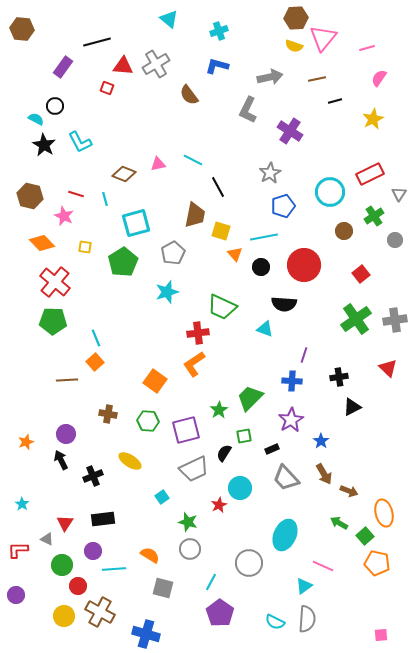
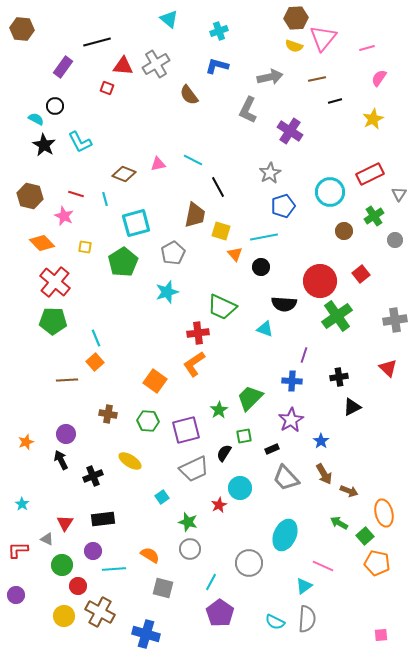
red circle at (304, 265): moved 16 px right, 16 px down
green cross at (356, 319): moved 19 px left, 3 px up
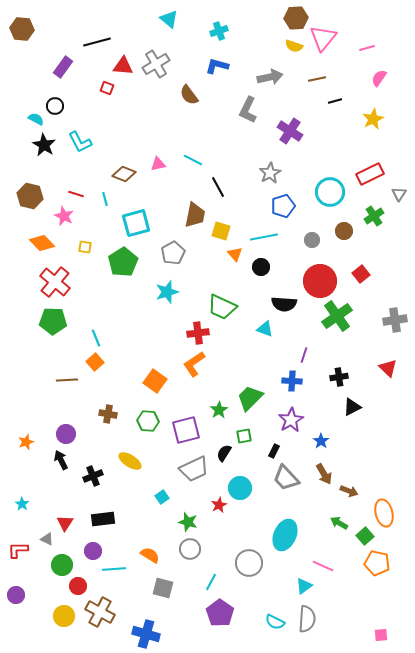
gray circle at (395, 240): moved 83 px left
black rectangle at (272, 449): moved 2 px right, 2 px down; rotated 40 degrees counterclockwise
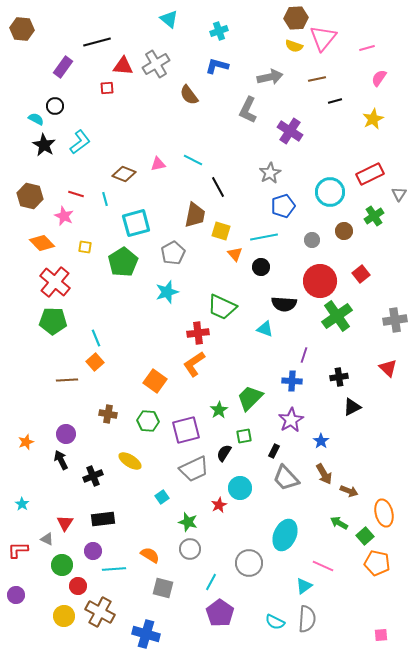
red square at (107, 88): rotated 24 degrees counterclockwise
cyan L-shape at (80, 142): rotated 100 degrees counterclockwise
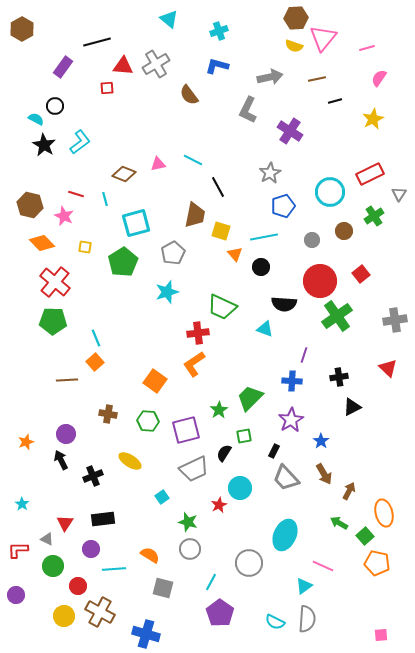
brown hexagon at (22, 29): rotated 25 degrees clockwise
brown hexagon at (30, 196): moved 9 px down
brown arrow at (349, 491): rotated 84 degrees counterclockwise
purple circle at (93, 551): moved 2 px left, 2 px up
green circle at (62, 565): moved 9 px left, 1 px down
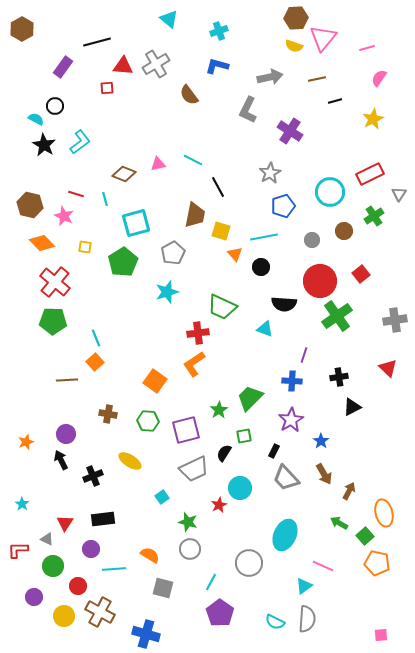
purple circle at (16, 595): moved 18 px right, 2 px down
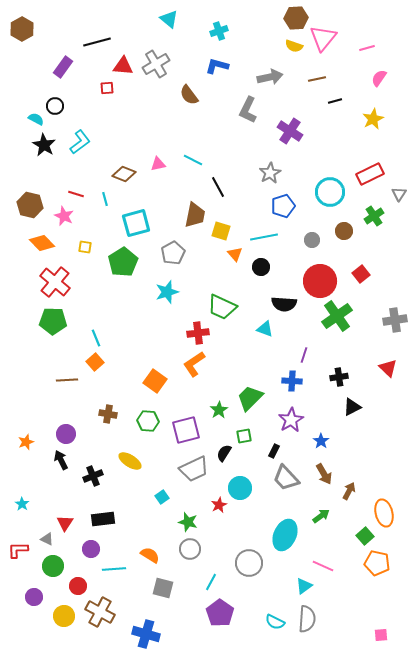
green arrow at (339, 523): moved 18 px left, 7 px up; rotated 114 degrees clockwise
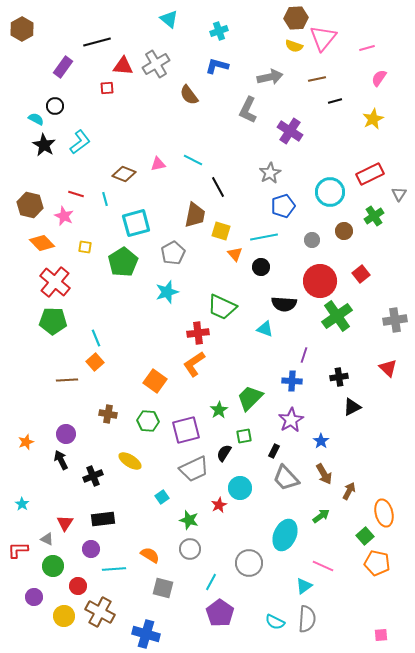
green star at (188, 522): moved 1 px right, 2 px up
